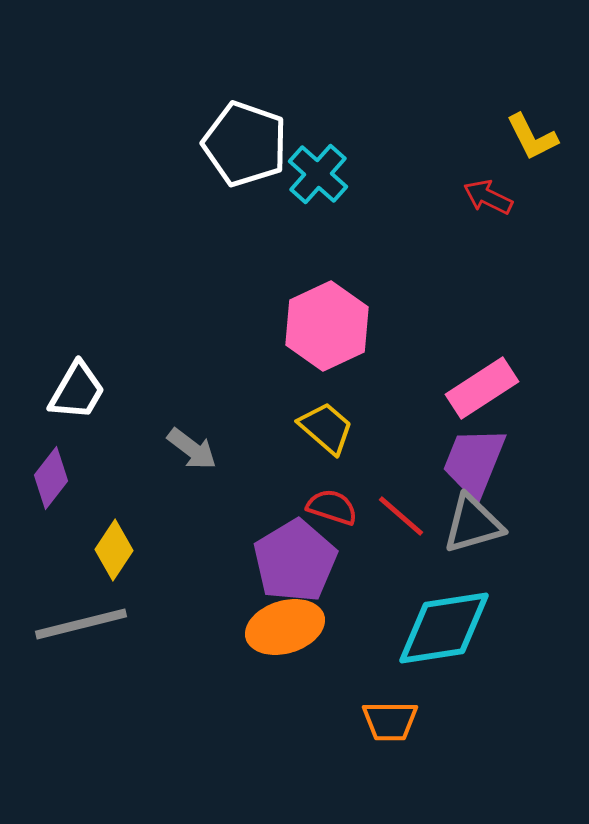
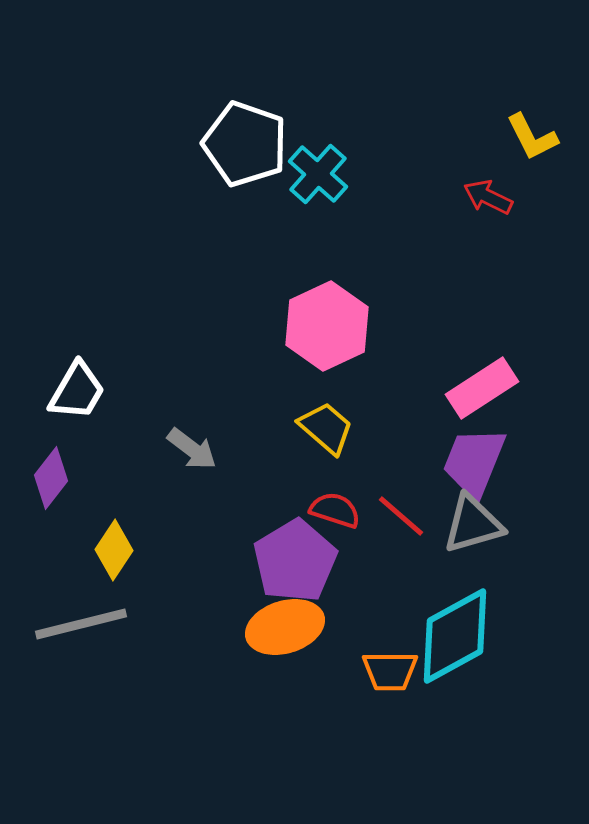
red semicircle: moved 3 px right, 3 px down
cyan diamond: moved 11 px right, 8 px down; rotated 20 degrees counterclockwise
orange trapezoid: moved 50 px up
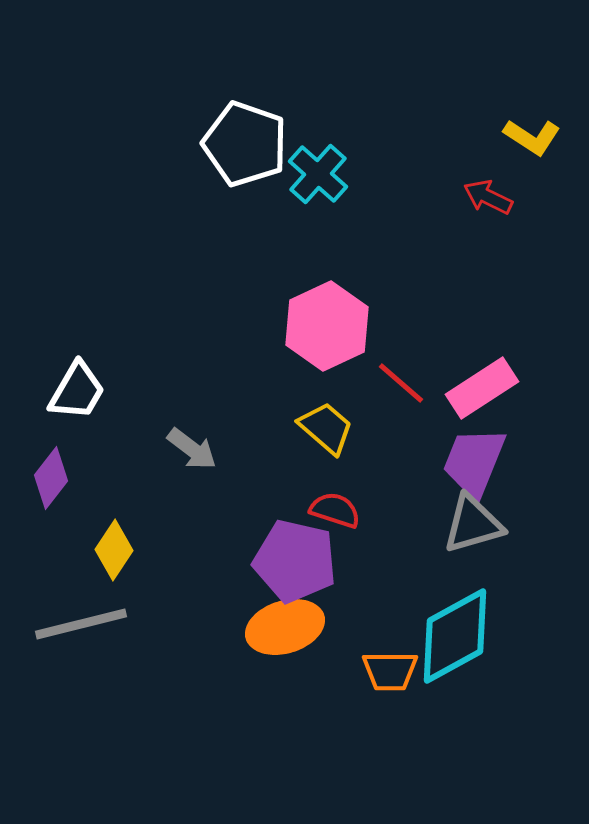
yellow L-shape: rotated 30 degrees counterclockwise
red line: moved 133 px up
purple pentagon: rotated 28 degrees counterclockwise
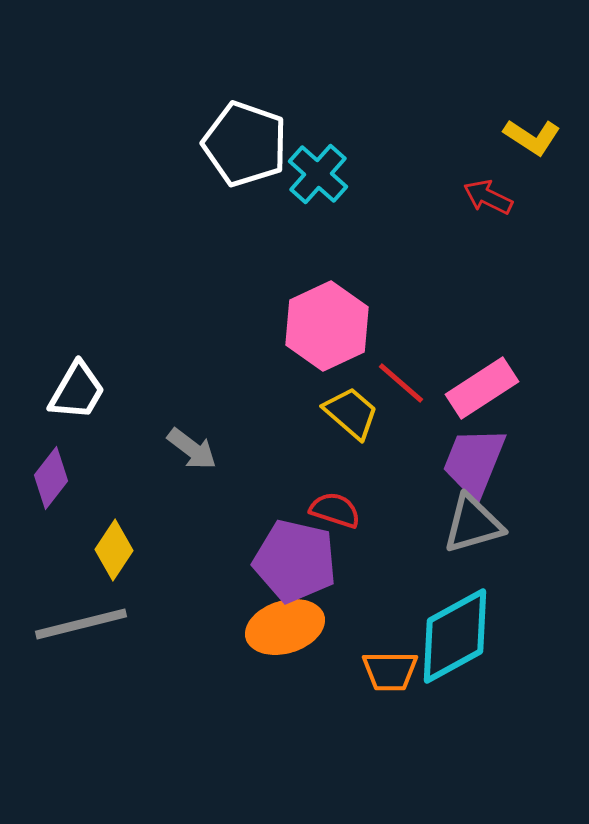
yellow trapezoid: moved 25 px right, 15 px up
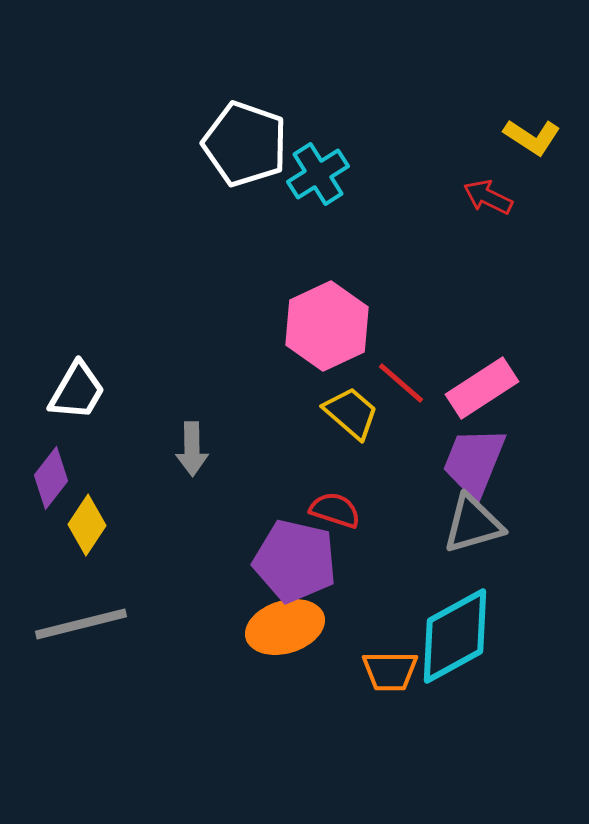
cyan cross: rotated 16 degrees clockwise
gray arrow: rotated 52 degrees clockwise
yellow diamond: moved 27 px left, 25 px up
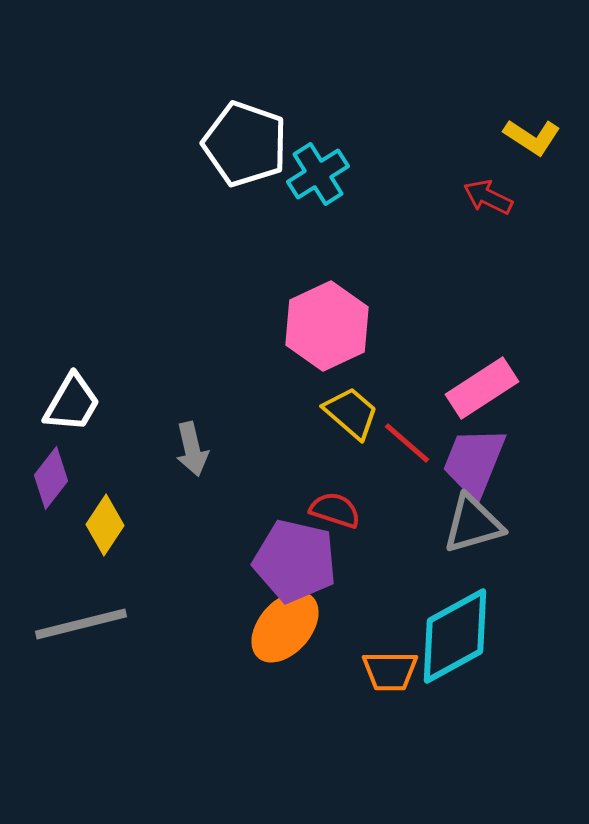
red line: moved 6 px right, 60 px down
white trapezoid: moved 5 px left, 12 px down
gray arrow: rotated 12 degrees counterclockwise
yellow diamond: moved 18 px right
orange ellipse: rotated 32 degrees counterclockwise
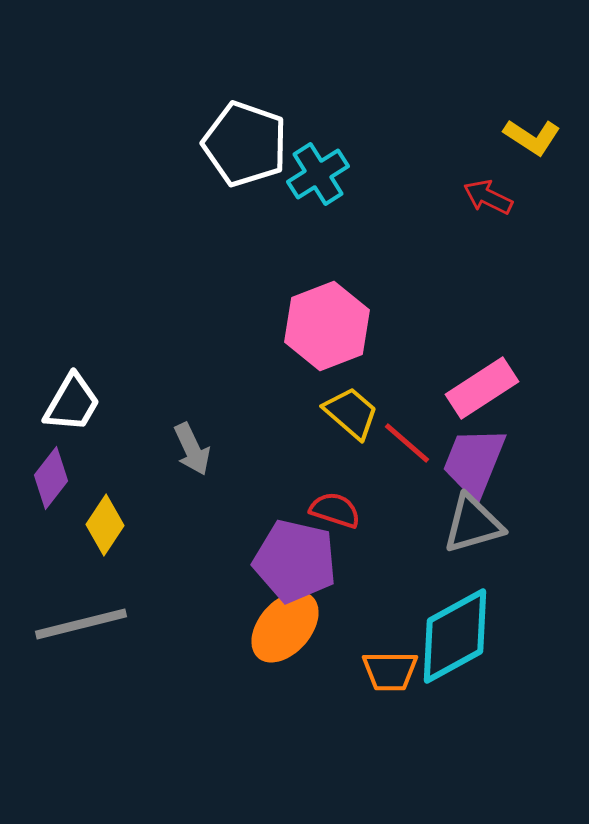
pink hexagon: rotated 4 degrees clockwise
gray arrow: rotated 12 degrees counterclockwise
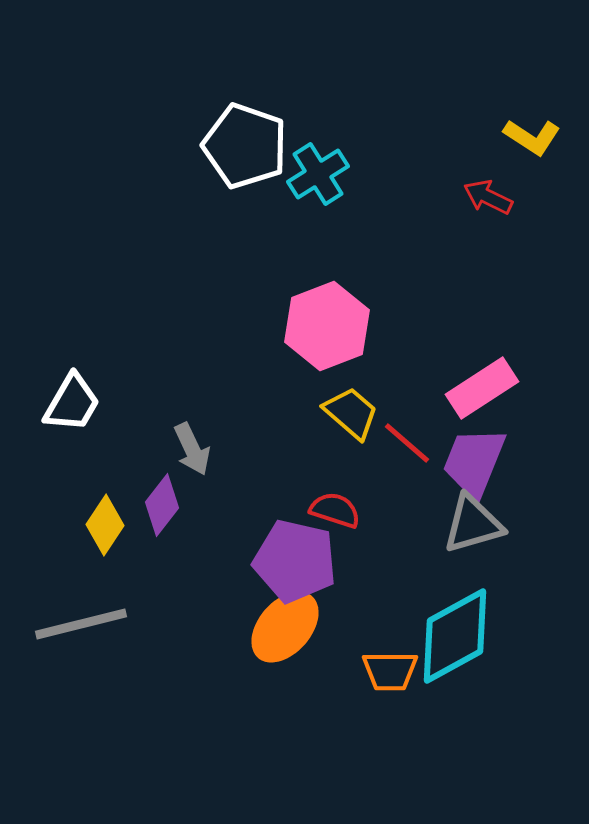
white pentagon: moved 2 px down
purple diamond: moved 111 px right, 27 px down
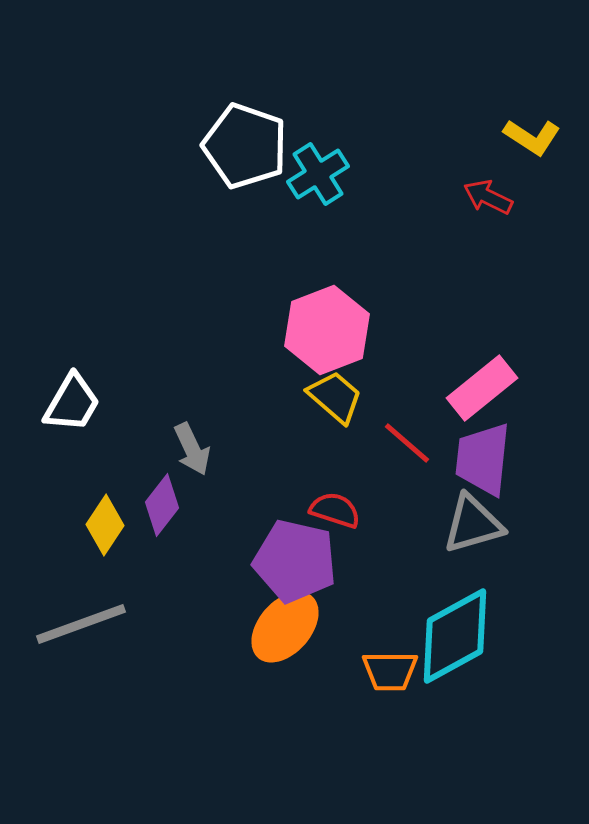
pink hexagon: moved 4 px down
pink rectangle: rotated 6 degrees counterclockwise
yellow trapezoid: moved 16 px left, 16 px up
purple trapezoid: moved 9 px right, 3 px up; rotated 16 degrees counterclockwise
gray line: rotated 6 degrees counterclockwise
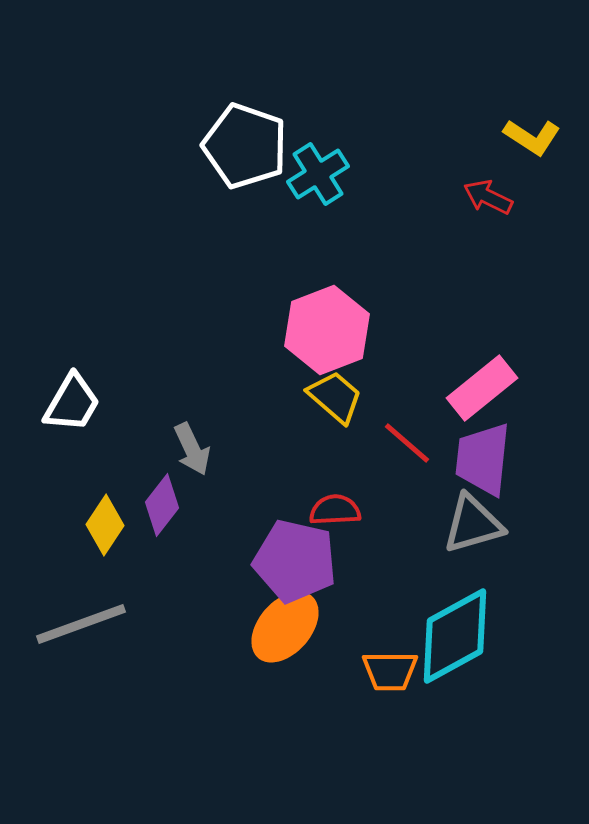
red semicircle: rotated 21 degrees counterclockwise
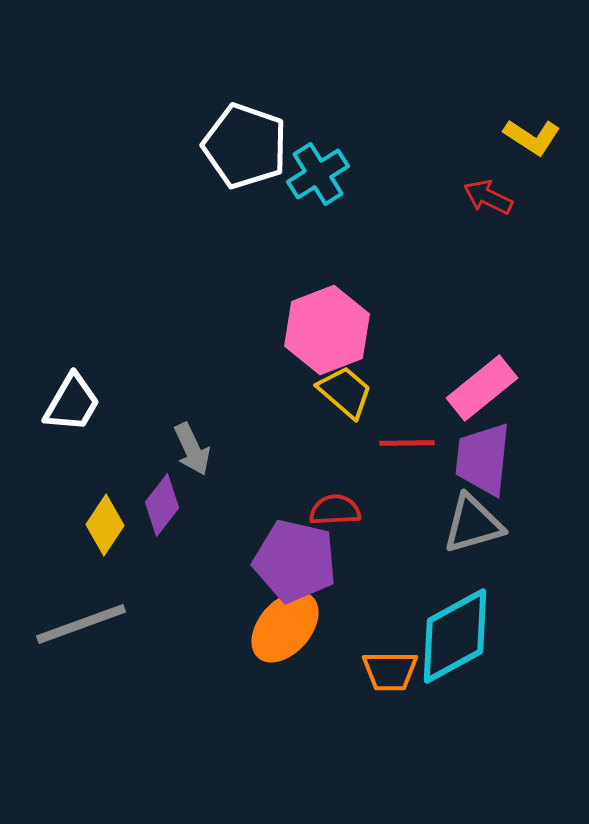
yellow trapezoid: moved 10 px right, 5 px up
red line: rotated 42 degrees counterclockwise
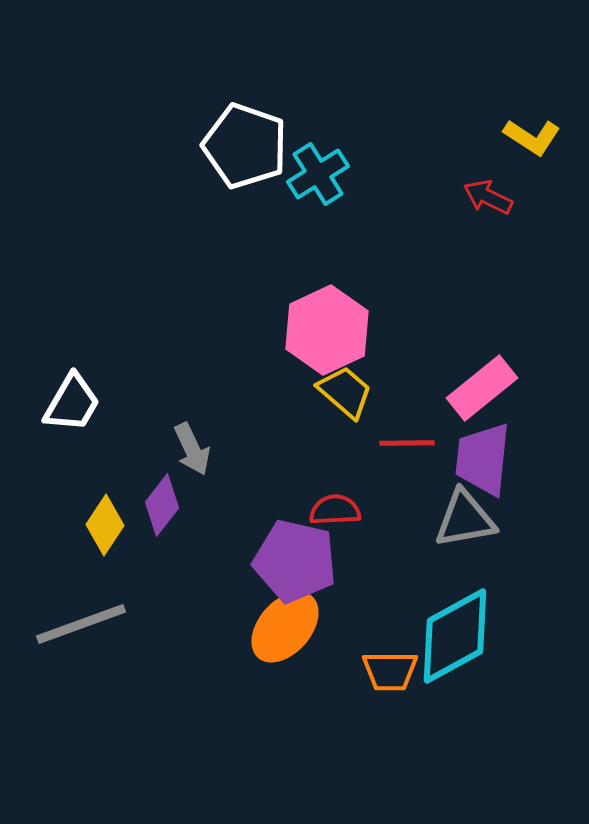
pink hexagon: rotated 4 degrees counterclockwise
gray triangle: moved 8 px left, 5 px up; rotated 6 degrees clockwise
